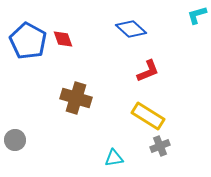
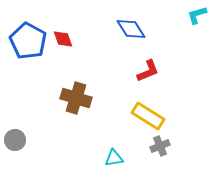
blue diamond: rotated 16 degrees clockwise
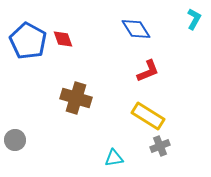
cyan L-shape: moved 3 px left, 4 px down; rotated 135 degrees clockwise
blue diamond: moved 5 px right
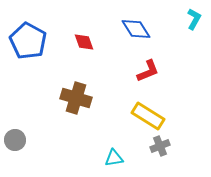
red diamond: moved 21 px right, 3 px down
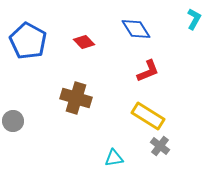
red diamond: rotated 25 degrees counterclockwise
gray circle: moved 2 px left, 19 px up
gray cross: rotated 30 degrees counterclockwise
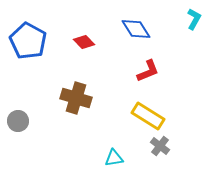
gray circle: moved 5 px right
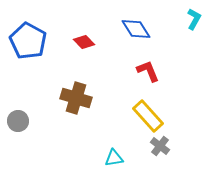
red L-shape: rotated 90 degrees counterclockwise
yellow rectangle: rotated 16 degrees clockwise
